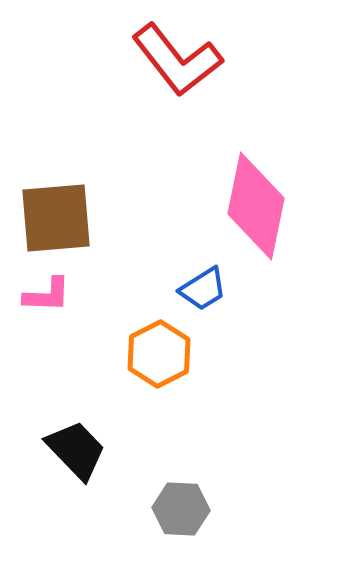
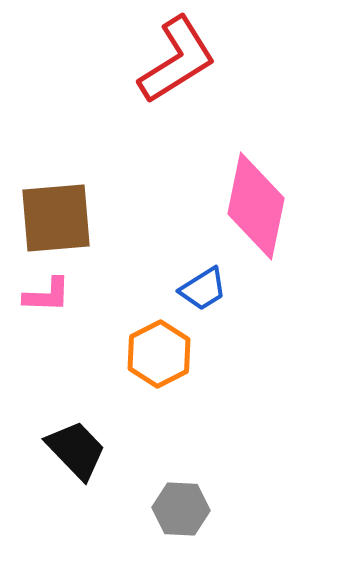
red L-shape: rotated 84 degrees counterclockwise
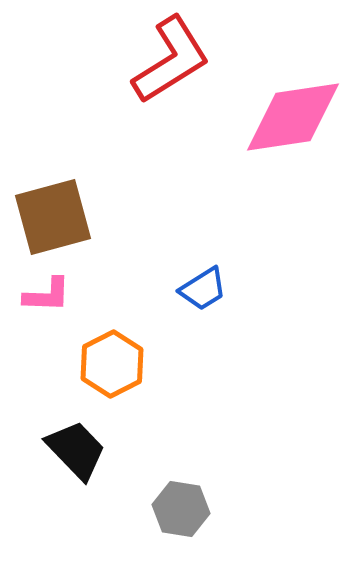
red L-shape: moved 6 px left
pink diamond: moved 37 px right, 89 px up; rotated 70 degrees clockwise
brown square: moved 3 px left, 1 px up; rotated 10 degrees counterclockwise
orange hexagon: moved 47 px left, 10 px down
gray hexagon: rotated 6 degrees clockwise
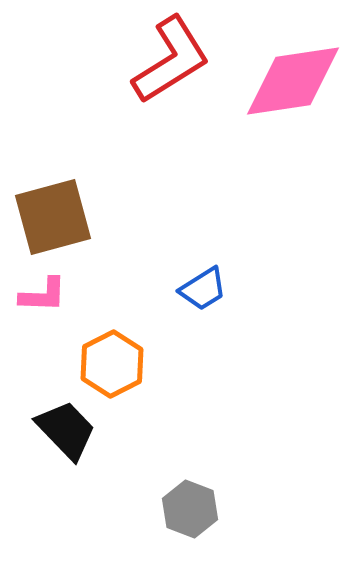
pink diamond: moved 36 px up
pink L-shape: moved 4 px left
black trapezoid: moved 10 px left, 20 px up
gray hexagon: moved 9 px right; rotated 12 degrees clockwise
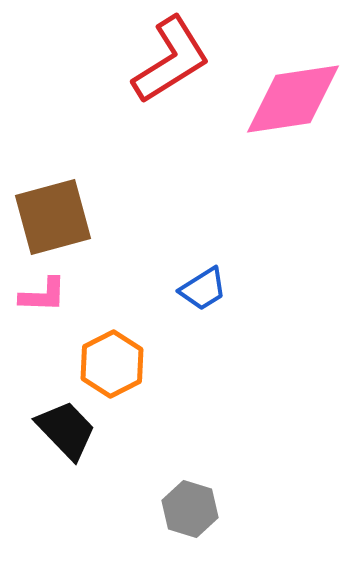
pink diamond: moved 18 px down
gray hexagon: rotated 4 degrees counterclockwise
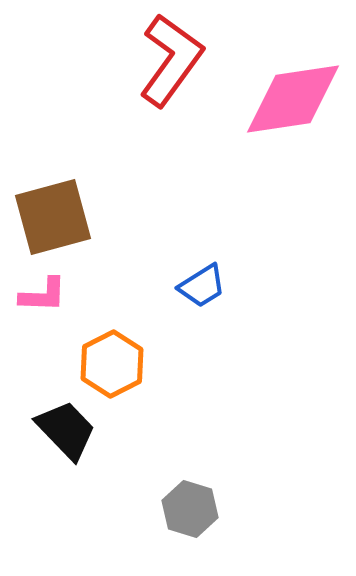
red L-shape: rotated 22 degrees counterclockwise
blue trapezoid: moved 1 px left, 3 px up
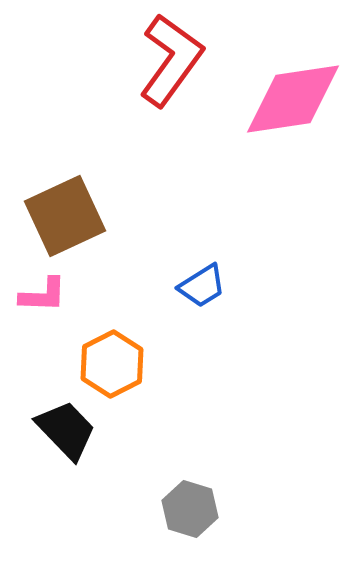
brown square: moved 12 px right, 1 px up; rotated 10 degrees counterclockwise
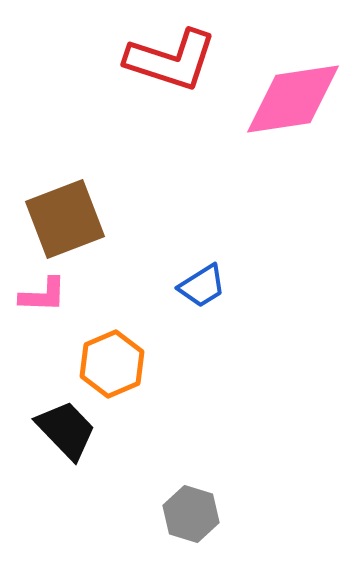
red L-shape: rotated 72 degrees clockwise
brown square: moved 3 px down; rotated 4 degrees clockwise
orange hexagon: rotated 4 degrees clockwise
gray hexagon: moved 1 px right, 5 px down
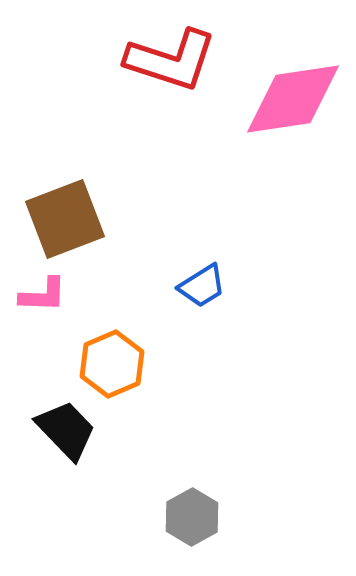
gray hexagon: moved 1 px right, 3 px down; rotated 14 degrees clockwise
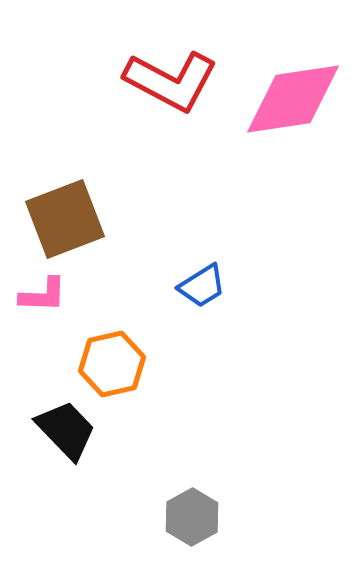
red L-shape: moved 21 px down; rotated 10 degrees clockwise
orange hexagon: rotated 10 degrees clockwise
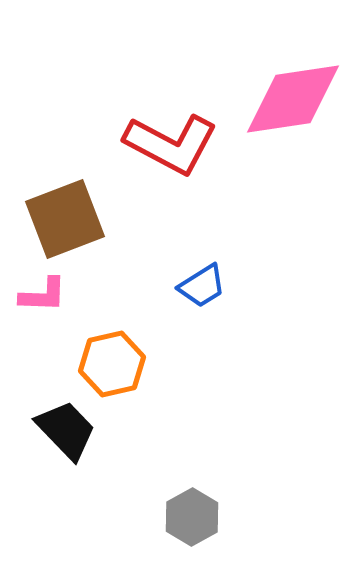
red L-shape: moved 63 px down
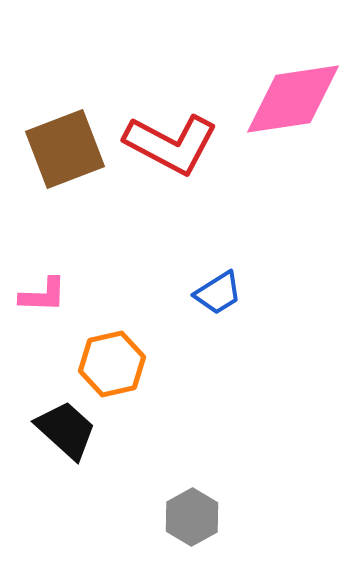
brown square: moved 70 px up
blue trapezoid: moved 16 px right, 7 px down
black trapezoid: rotated 4 degrees counterclockwise
